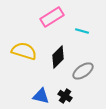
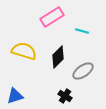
blue triangle: moved 26 px left; rotated 30 degrees counterclockwise
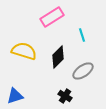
cyan line: moved 4 px down; rotated 56 degrees clockwise
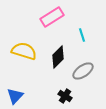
blue triangle: rotated 30 degrees counterclockwise
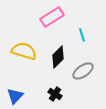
black cross: moved 10 px left, 2 px up
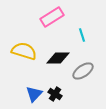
black diamond: moved 1 px down; rotated 45 degrees clockwise
blue triangle: moved 19 px right, 2 px up
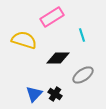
yellow semicircle: moved 11 px up
gray ellipse: moved 4 px down
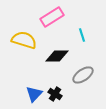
black diamond: moved 1 px left, 2 px up
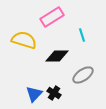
black cross: moved 1 px left, 1 px up
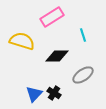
cyan line: moved 1 px right
yellow semicircle: moved 2 px left, 1 px down
